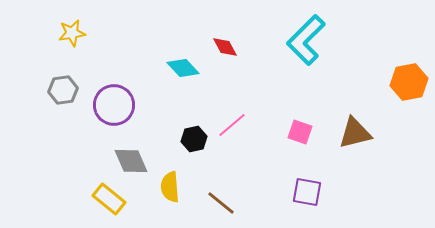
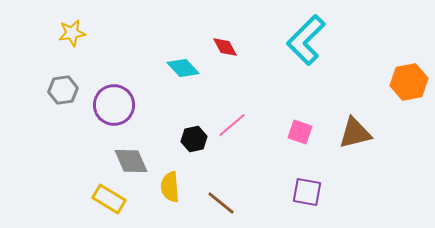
yellow rectangle: rotated 8 degrees counterclockwise
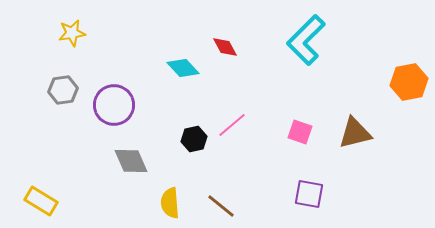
yellow semicircle: moved 16 px down
purple square: moved 2 px right, 2 px down
yellow rectangle: moved 68 px left, 2 px down
brown line: moved 3 px down
